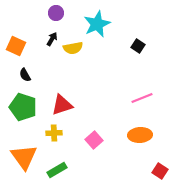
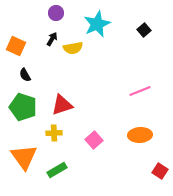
black square: moved 6 px right, 16 px up; rotated 16 degrees clockwise
pink line: moved 2 px left, 7 px up
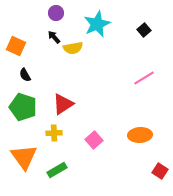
black arrow: moved 2 px right, 2 px up; rotated 72 degrees counterclockwise
pink line: moved 4 px right, 13 px up; rotated 10 degrees counterclockwise
red triangle: moved 1 px right, 1 px up; rotated 15 degrees counterclockwise
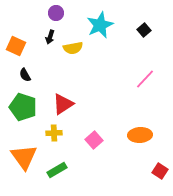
cyan star: moved 3 px right, 1 px down
black arrow: moved 4 px left; rotated 120 degrees counterclockwise
pink line: moved 1 px right, 1 px down; rotated 15 degrees counterclockwise
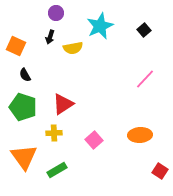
cyan star: moved 1 px down
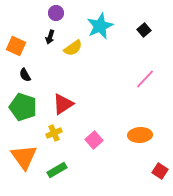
yellow semicircle: rotated 24 degrees counterclockwise
yellow cross: rotated 21 degrees counterclockwise
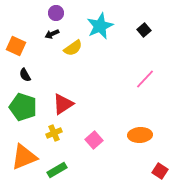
black arrow: moved 2 px right, 3 px up; rotated 48 degrees clockwise
orange triangle: rotated 44 degrees clockwise
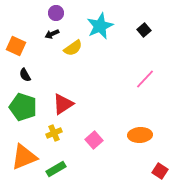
green rectangle: moved 1 px left, 1 px up
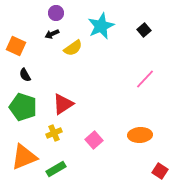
cyan star: moved 1 px right
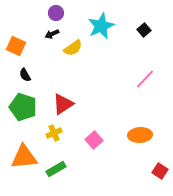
orange triangle: rotated 16 degrees clockwise
